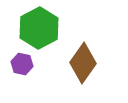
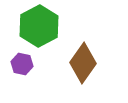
green hexagon: moved 2 px up
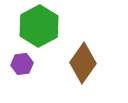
purple hexagon: rotated 20 degrees counterclockwise
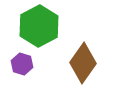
purple hexagon: rotated 25 degrees clockwise
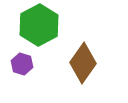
green hexagon: moved 1 px up
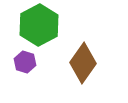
purple hexagon: moved 3 px right, 2 px up
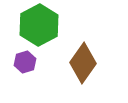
purple hexagon: rotated 25 degrees clockwise
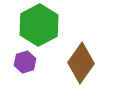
brown diamond: moved 2 px left
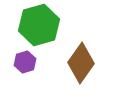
green hexagon: rotated 12 degrees clockwise
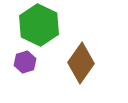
green hexagon: rotated 18 degrees counterclockwise
